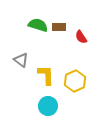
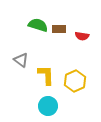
brown rectangle: moved 2 px down
red semicircle: moved 1 px right, 1 px up; rotated 48 degrees counterclockwise
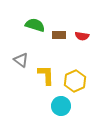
green semicircle: moved 3 px left
brown rectangle: moved 6 px down
cyan circle: moved 13 px right
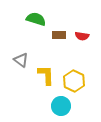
green semicircle: moved 1 px right, 6 px up
yellow hexagon: moved 1 px left; rotated 10 degrees counterclockwise
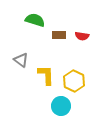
green semicircle: moved 1 px left, 1 px down
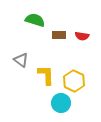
cyan circle: moved 3 px up
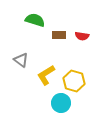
yellow L-shape: rotated 120 degrees counterclockwise
yellow hexagon: rotated 10 degrees counterclockwise
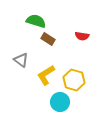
green semicircle: moved 1 px right, 1 px down
brown rectangle: moved 11 px left, 4 px down; rotated 32 degrees clockwise
yellow hexagon: moved 1 px up
cyan circle: moved 1 px left, 1 px up
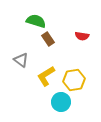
brown rectangle: rotated 24 degrees clockwise
yellow L-shape: moved 1 px down
yellow hexagon: rotated 25 degrees counterclockwise
cyan circle: moved 1 px right
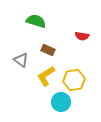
brown rectangle: moved 11 px down; rotated 32 degrees counterclockwise
